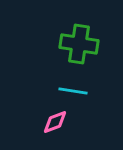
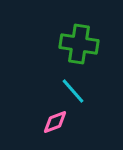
cyan line: rotated 40 degrees clockwise
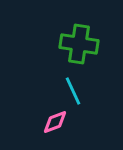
cyan line: rotated 16 degrees clockwise
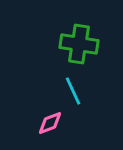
pink diamond: moved 5 px left, 1 px down
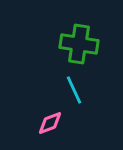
cyan line: moved 1 px right, 1 px up
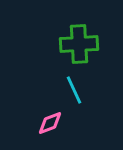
green cross: rotated 12 degrees counterclockwise
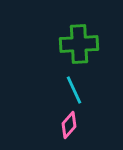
pink diamond: moved 19 px right, 2 px down; rotated 28 degrees counterclockwise
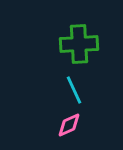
pink diamond: rotated 24 degrees clockwise
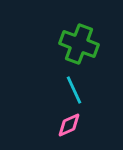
green cross: rotated 24 degrees clockwise
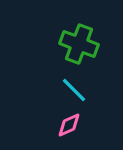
cyan line: rotated 20 degrees counterclockwise
